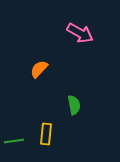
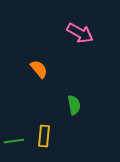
orange semicircle: rotated 96 degrees clockwise
yellow rectangle: moved 2 px left, 2 px down
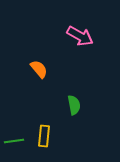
pink arrow: moved 3 px down
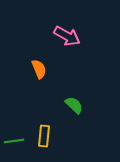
pink arrow: moved 13 px left
orange semicircle: rotated 18 degrees clockwise
green semicircle: rotated 36 degrees counterclockwise
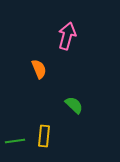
pink arrow: rotated 104 degrees counterclockwise
green line: moved 1 px right
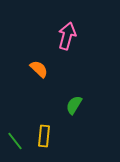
orange semicircle: rotated 24 degrees counterclockwise
green semicircle: rotated 102 degrees counterclockwise
green line: rotated 60 degrees clockwise
